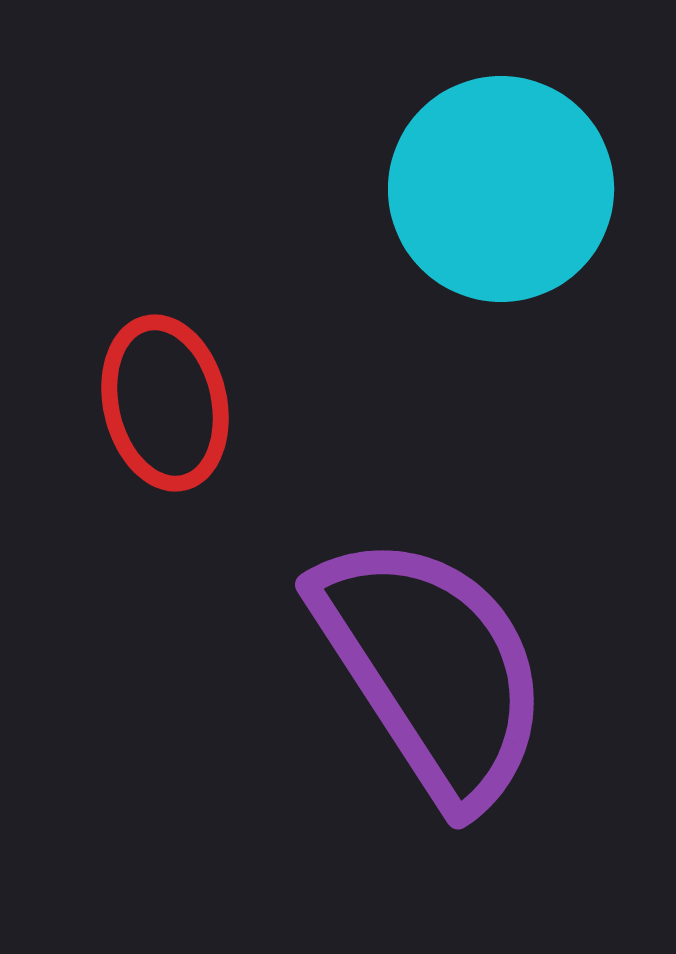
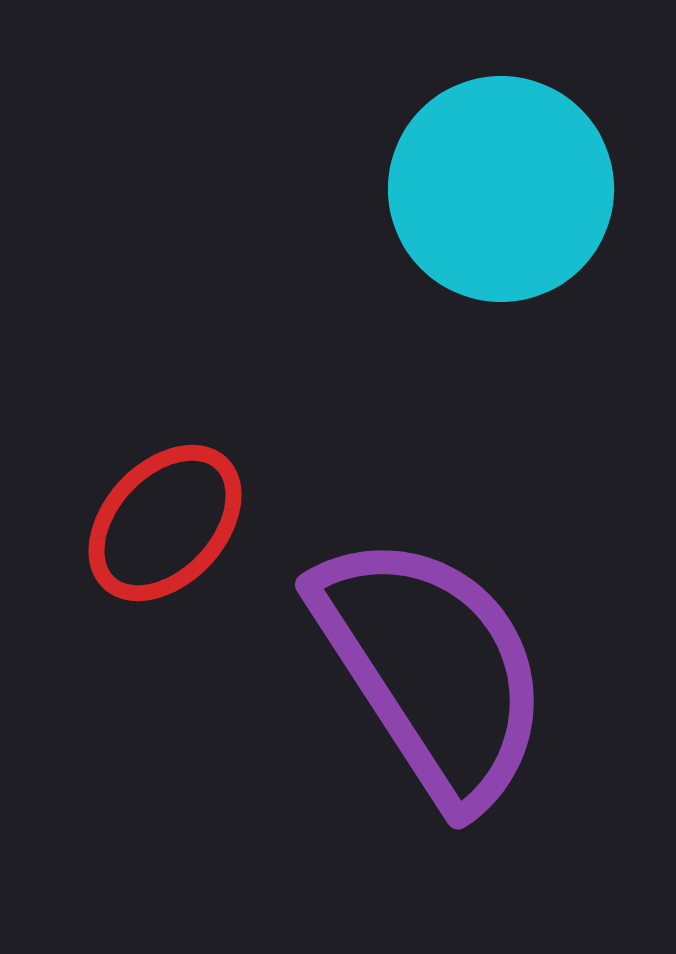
red ellipse: moved 120 px down; rotated 56 degrees clockwise
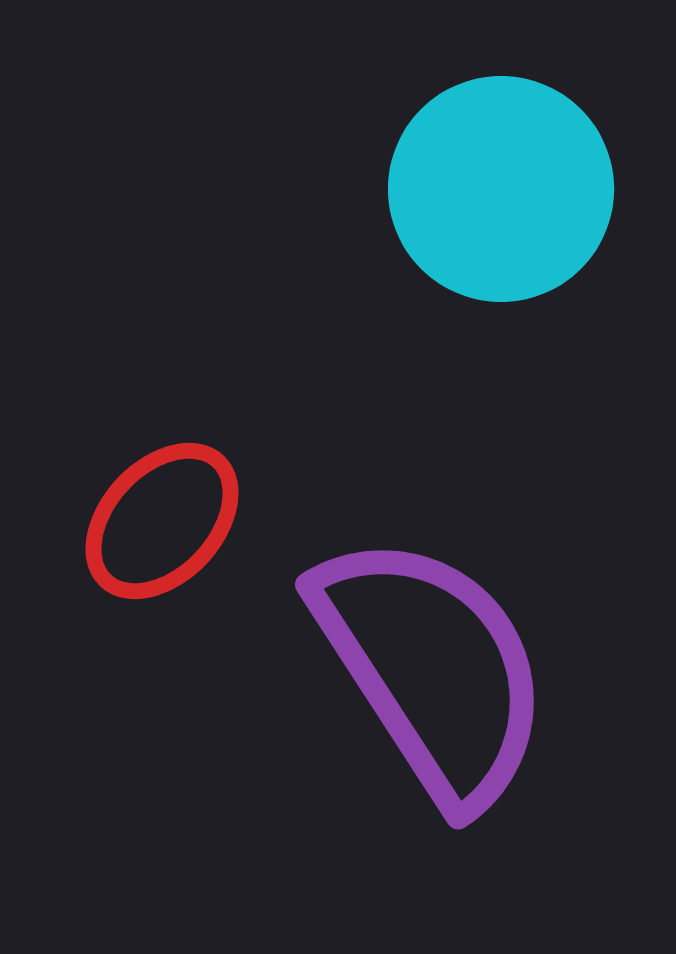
red ellipse: moved 3 px left, 2 px up
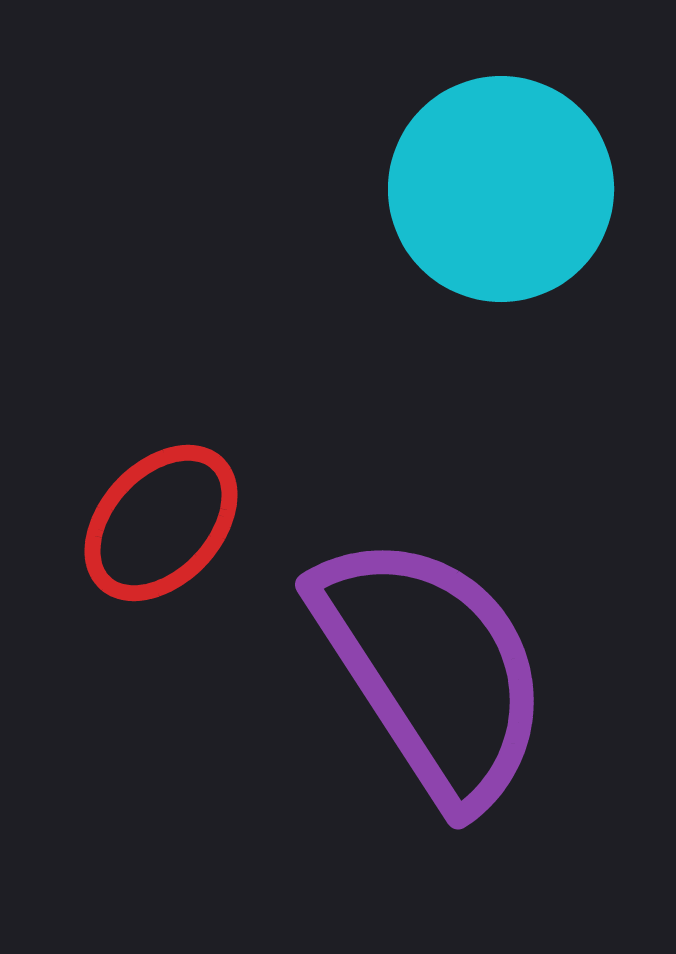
red ellipse: moved 1 px left, 2 px down
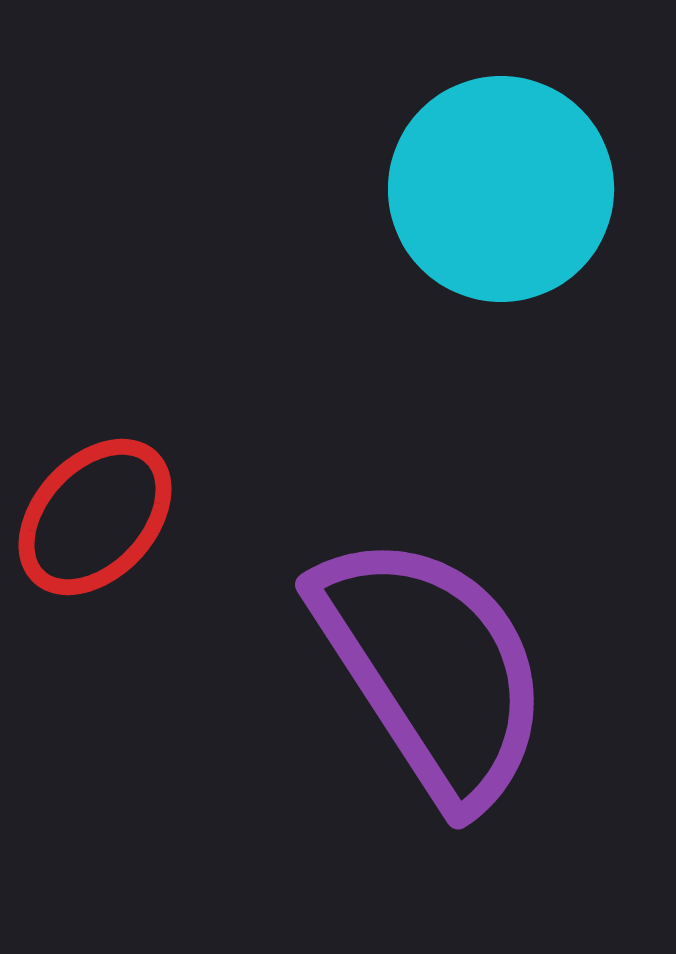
red ellipse: moved 66 px left, 6 px up
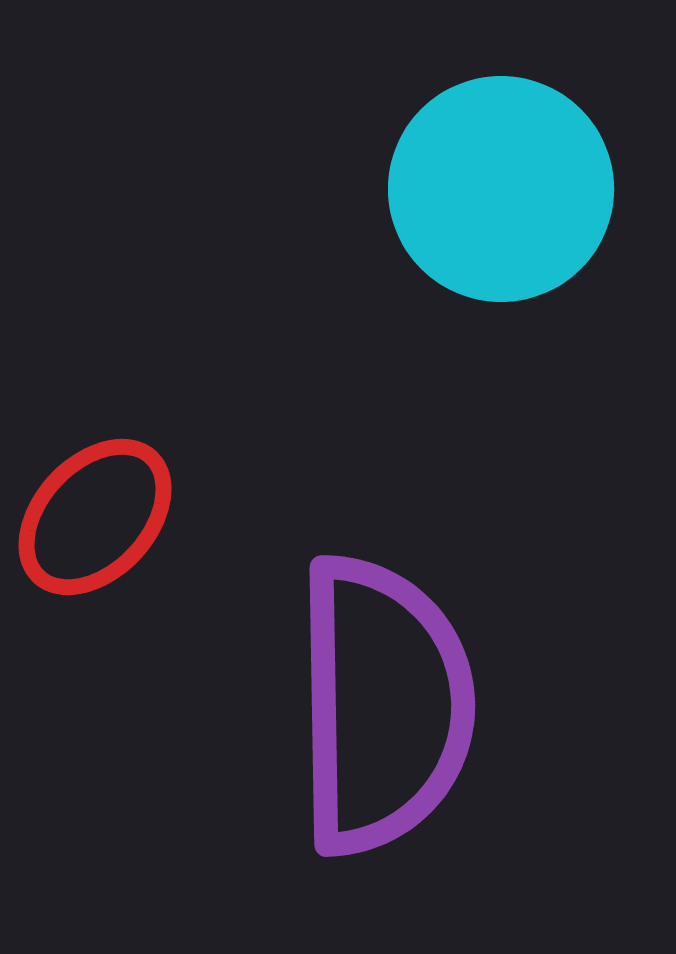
purple semicircle: moved 49 px left, 36 px down; rotated 32 degrees clockwise
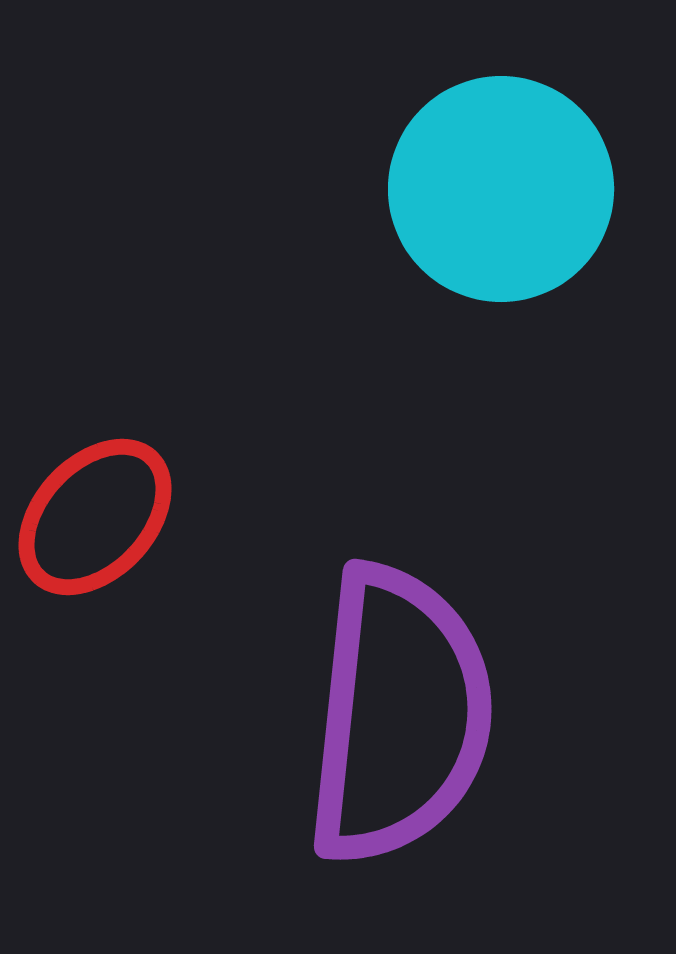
purple semicircle: moved 16 px right, 10 px down; rotated 7 degrees clockwise
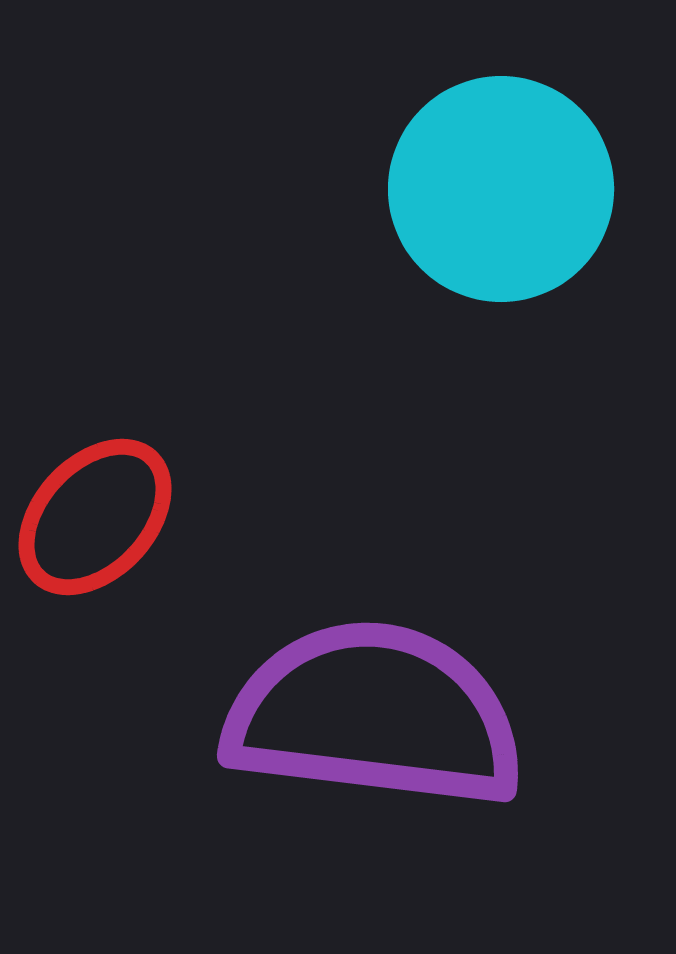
purple semicircle: moved 25 px left; rotated 89 degrees counterclockwise
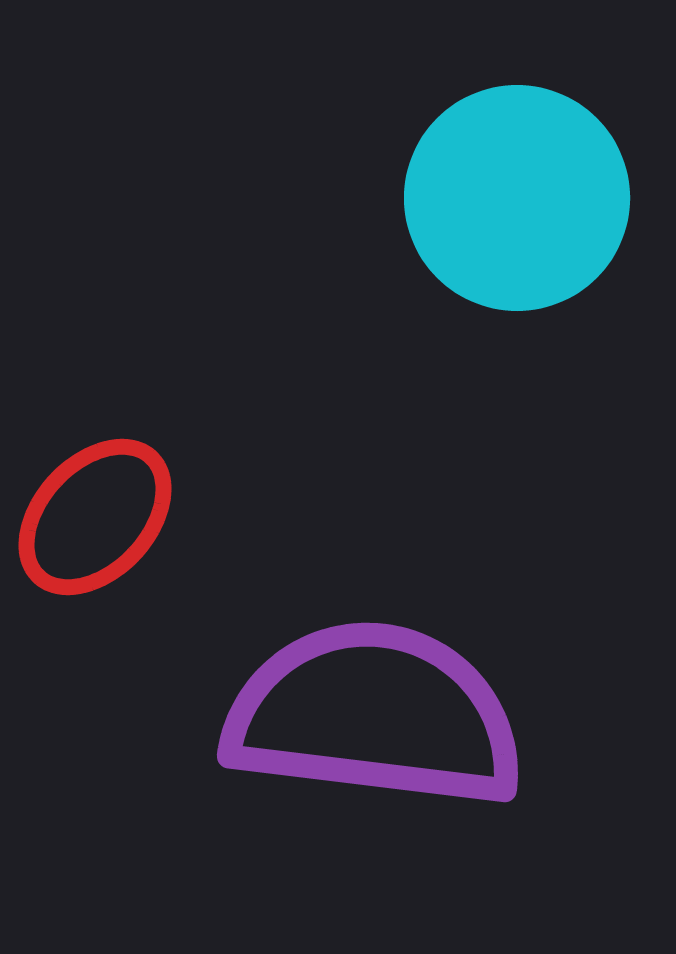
cyan circle: moved 16 px right, 9 px down
